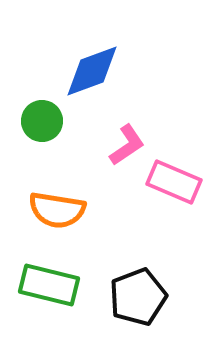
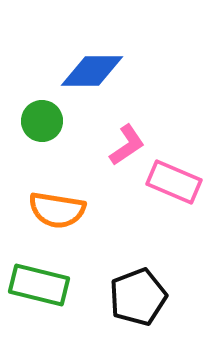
blue diamond: rotated 20 degrees clockwise
green rectangle: moved 10 px left
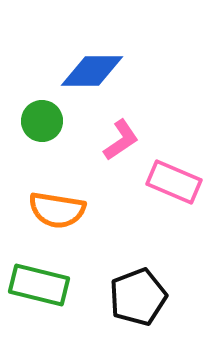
pink L-shape: moved 6 px left, 5 px up
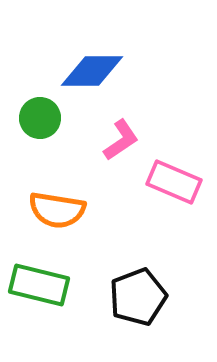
green circle: moved 2 px left, 3 px up
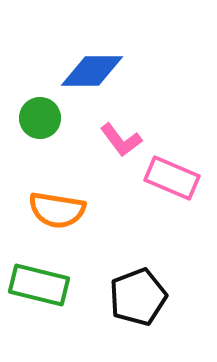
pink L-shape: rotated 87 degrees clockwise
pink rectangle: moved 2 px left, 4 px up
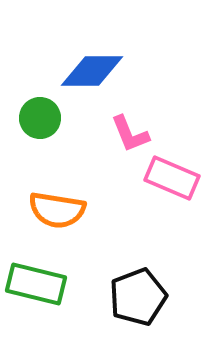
pink L-shape: moved 9 px right, 6 px up; rotated 15 degrees clockwise
green rectangle: moved 3 px left, 1 px up
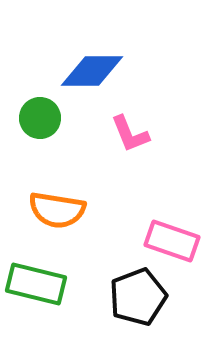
pink rectangle: moved 63 px down; rotated 4 degrees counterclockwise
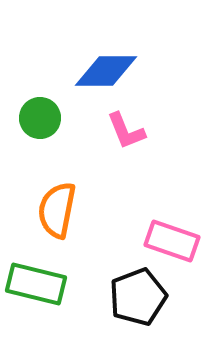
blue diamond: moved 14 px right
pink L-shape: moved 4 px left, 3 px up
orange semicircle: rotated 92 degrees clockwise
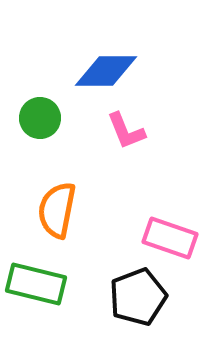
pink rectangle: moved 2 px left, 3 px up
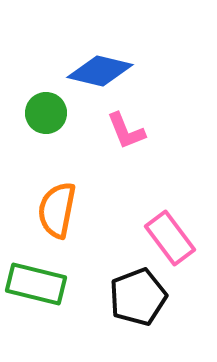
blue diamond: moved 6 px left; rotated 14 degrees clockwise
green circle: moved 6 px right, 5 px up
pink rectangle: rotated 34 degrees clockwise
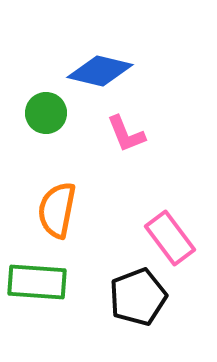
pink L-shape: moved 3 px down
green rectangle: moved 1 px right, 2 px up; rotated 10 degrees counterclockwise
